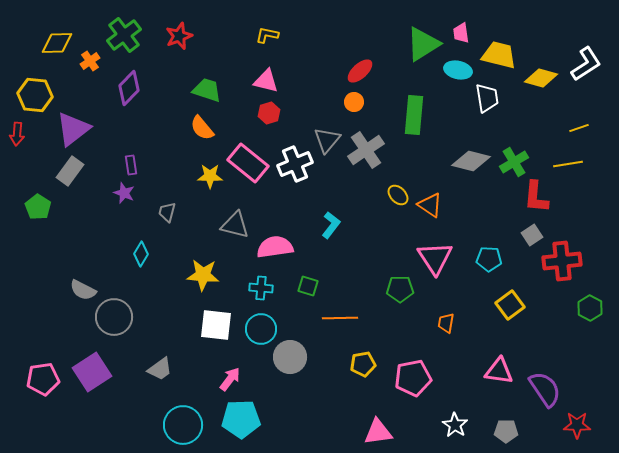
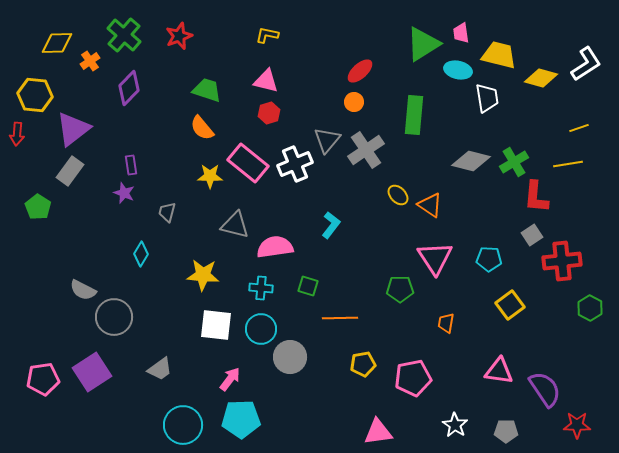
green cross at (124, 35): rotated 12 degrees counterclockwise
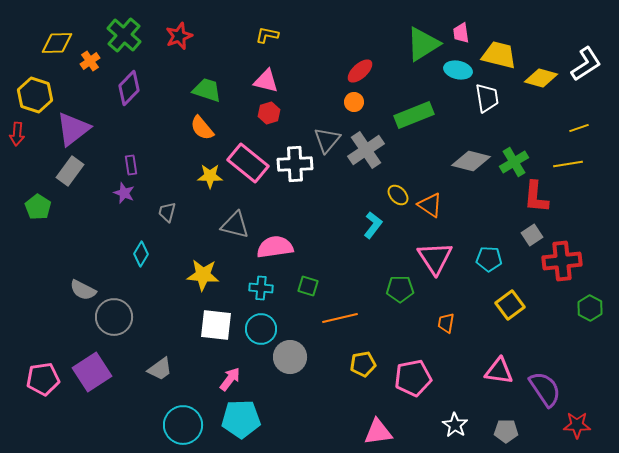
yellow hexagon at (35, 95): rotated 12 degrees clockwise
green rectangle at (414, 115): rotated 63 degrees clockwise
white cross at (295, 164): rotated 20 degrees clockwise
cyan L-shape at (331, 225): moved 42 px right
orange line at (340, 318): rotated 12 degrees counterclockwise
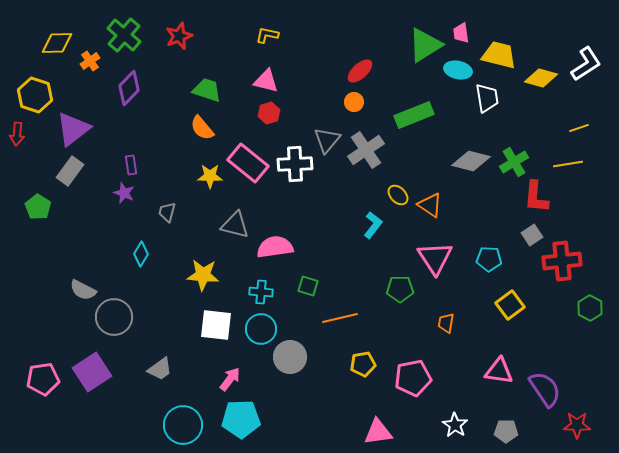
green triangle at (423, 44): moved 2 px right, 1 px down
cyan cross at (261, 288): moved 4 px down
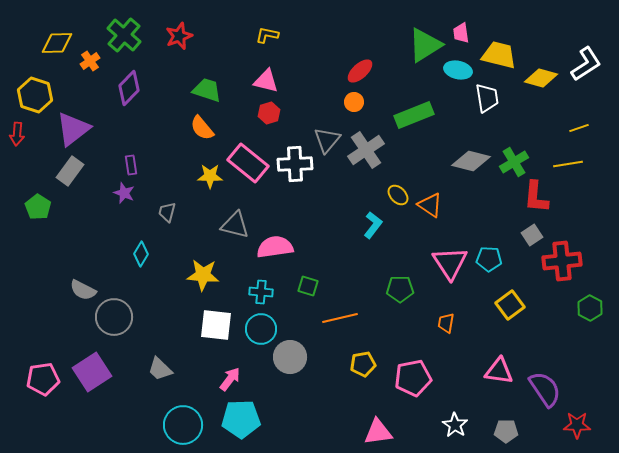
pink triangle at (435, 258): moved 15 px right, 5 px down
gray trapezoid at (160, 369): rotated 80 degrees clockwise
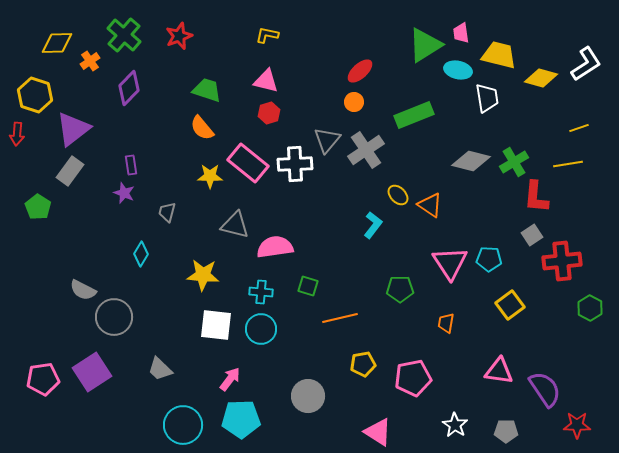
gray circle at (290, 357): moved 18 px right, 39 px down
pink triangle at (378, 432): rotated 40 degrees clockwise
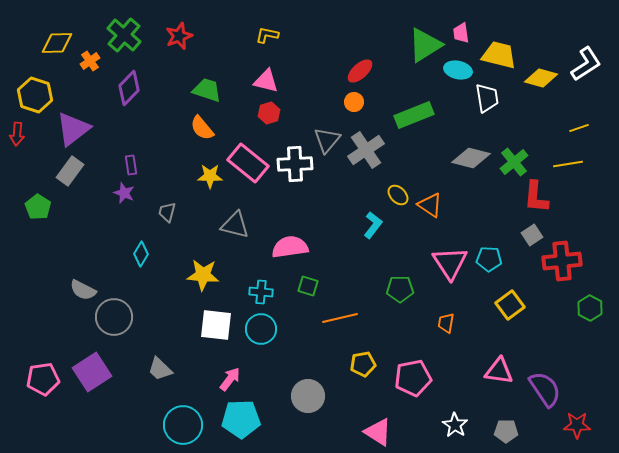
gray diamond at (471, 161): moved 3 px up
green cross at (514, 162): rotated 8 degrees counterclockwise
pink semicircle at (275, 247): moved 15 px right
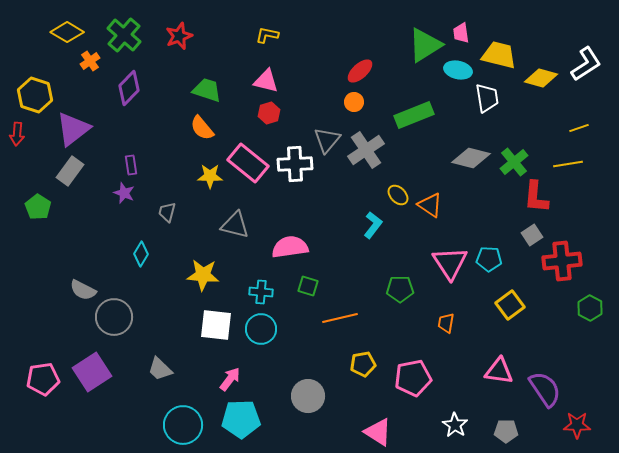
yellow diamond at (57, 43): moved 10 px right, 11 px up; rotated 32 degrees clockwise
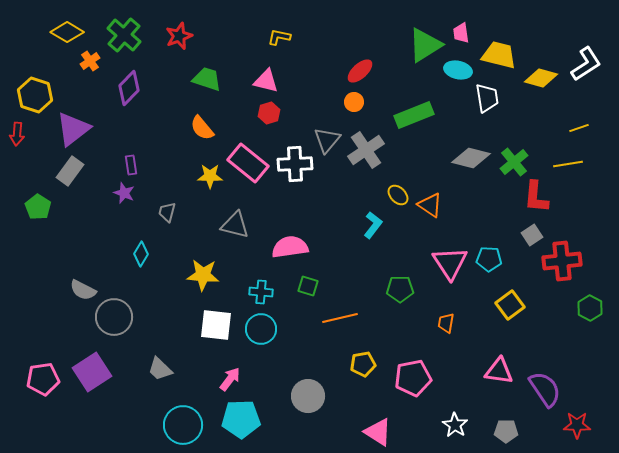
yellow L-shape at (267, 35): moved 12 px right, 2 px down
green trapezoid at (207, 90): moved 11 px up
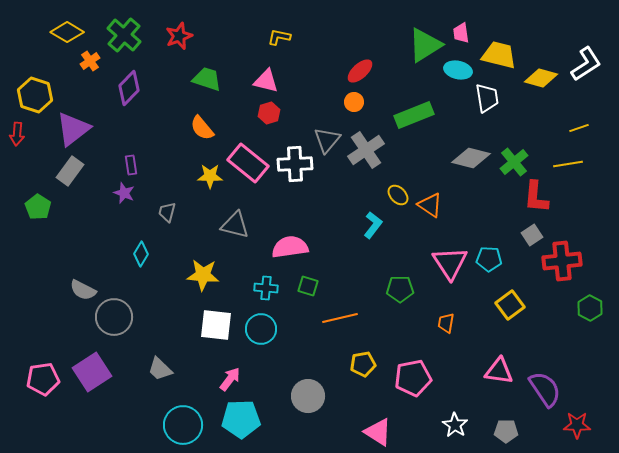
cyan cross at (261, 292): moved 5 px right, 4 px up
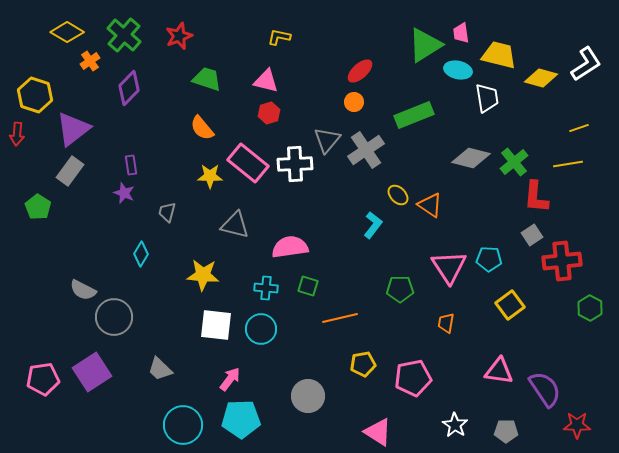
pink triangle at (450, 263): moved 1 px left, 4 px down
